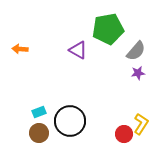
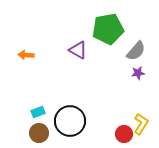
orange arrow: moved 6 px right, 6 px down
cyan rectangle: moved 1 px left
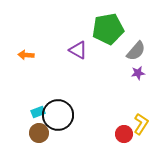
black circle: moved 12 px left, 6 px up
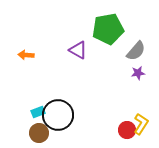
red circle: moved 3 px right, 4 px up
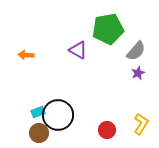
purple star: rotated 16 degrees counterclockwise
red circle: moved 20 px left
